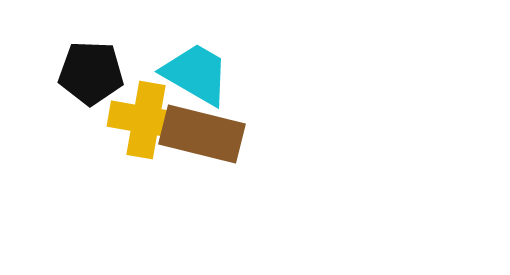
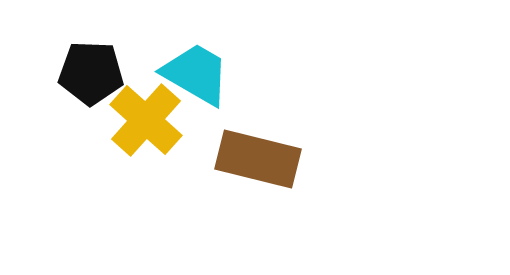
yellow cross: rotated 32 degrees clockwise
brown rectangle: moved 56 px right, 25 px down
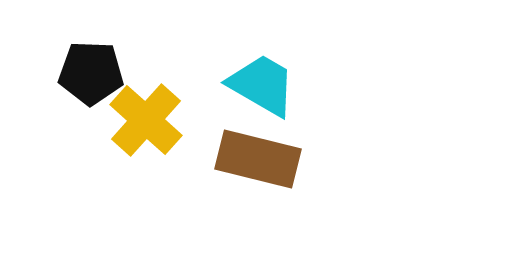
cyan trapezoid: moved 66 px right, 11 px down
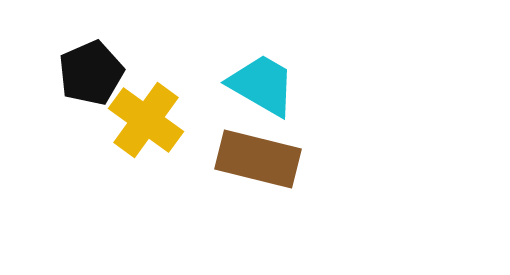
black pentagon: rotated 26 degrees counterclockwise
yellow cross: rotated 6 degrees counterclockwise
